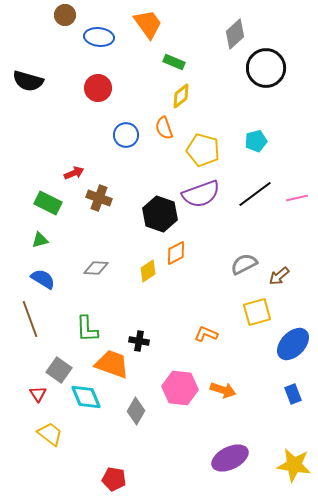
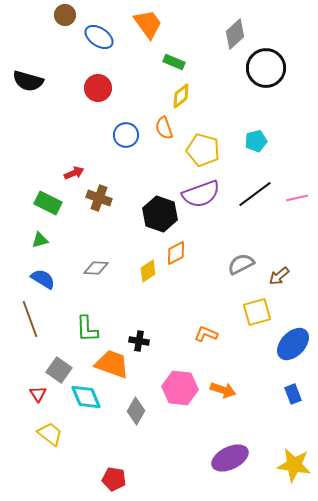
blue ellipse at (99, 37): rotated 28 degrees clockwise
gray semicircle at (244, 264): moved 3 px left
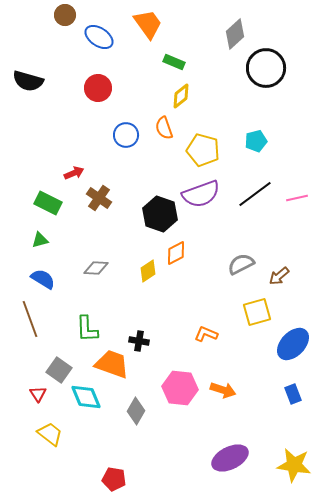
brown cross at (99, 198): rotated 15 degrees clockwise
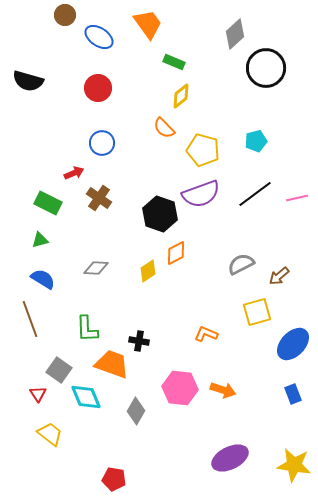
orange semicircle at (164, 128): rotated 25 degrees counterclockwise
blue circle at (126, 135): moved 24 px left, 8 px down
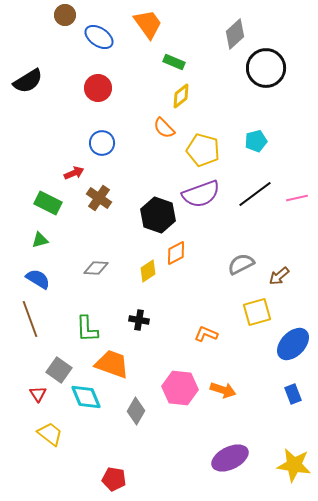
black semicircle at (28, 81): rotated 48 degrees counterclockwise
black hexagon at (160, 214): moved 2 px left, 1 px down
blue semicircle at (43, 279): moved 5 px left
black cross at (139, 341): moved 21 px up
